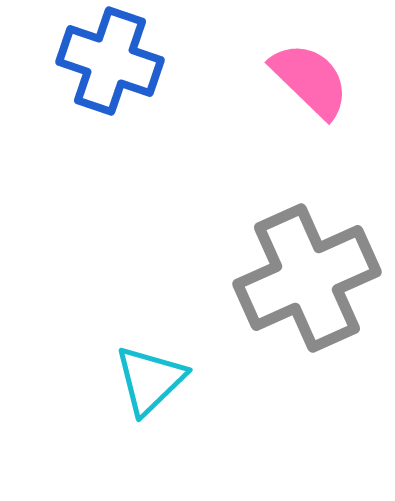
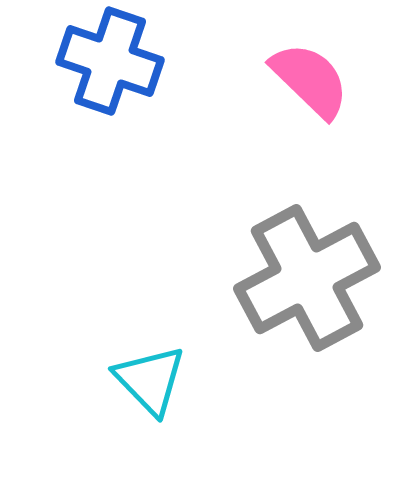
gray cross: rotated 4 degrees counterclockwise
cyan triangle: rotated 30 degrees counterclockwise
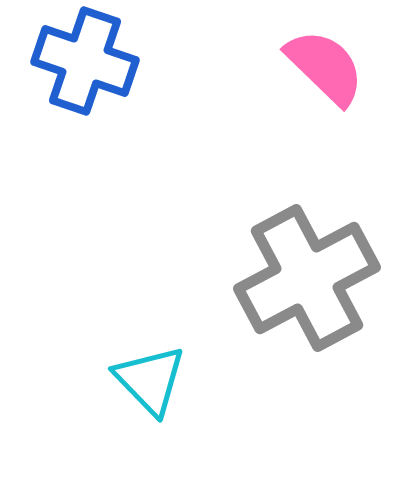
blue cross: moved 25 px left
pink semicircle: moved 15 px right, 13 px up
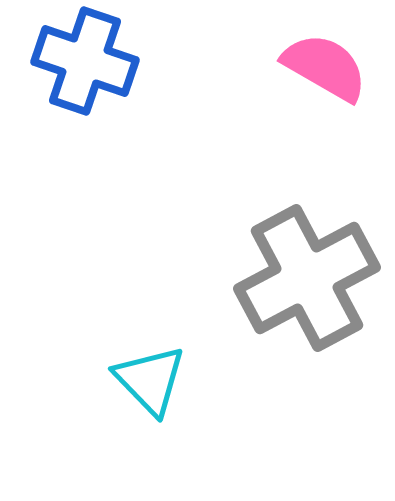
pink semicircle: rotated 14 degrees counterclockwise
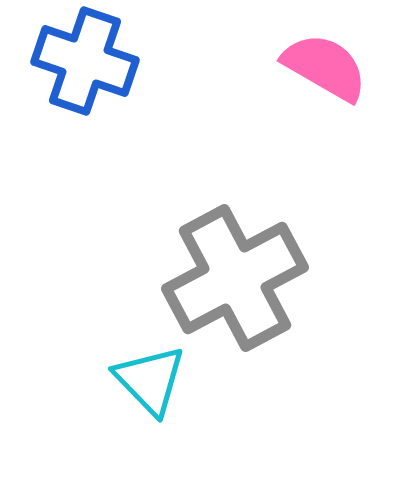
gray cross: moved 72 px left
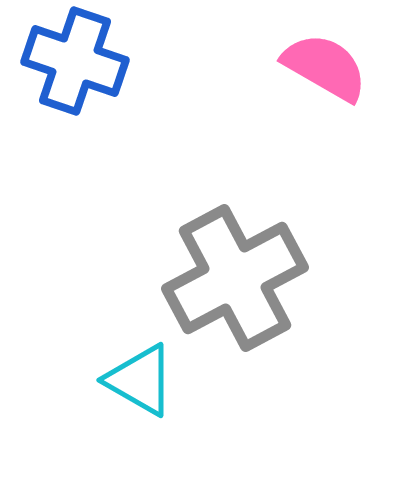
blue cross: moved 10 px left
cyan triangle: moved 10 px left; rotated 16 degrees counterclockwise
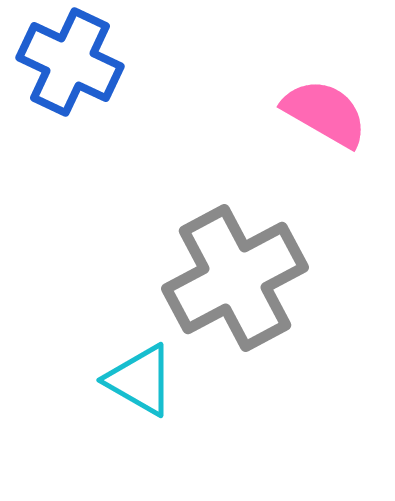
blue cross: moved 5 px left, 1 px down; rotated 6 degrees clockwise
pink semicircle: moved 46 px down
